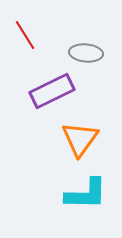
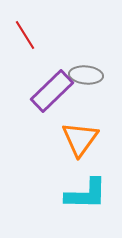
gray ellipse: moved 22 px down
purple rectangle: rotated 18 degrees counterclockwise
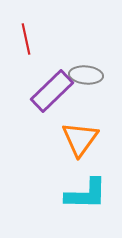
red line: moved 1 px right, 4 px down; rotated 20 degrees clockwise
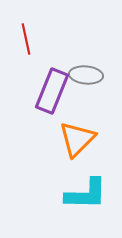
purple rectangle: rotated 24 degrees counterclockwise
orange triangle: moved 3 px left; rotated 9 degrees clockwise
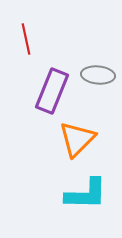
gray ellipse: moved 12 px right
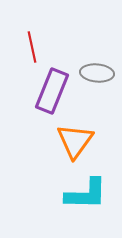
red line: moved 6 px right, 8 px down
gray ellipse: moved 1 px left, 2 px up
orange triangle: moved 2 px left, 2 px down; rotated 9 degrees counterclockwise
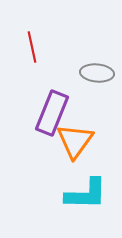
purple rectangle: moved 22 px down
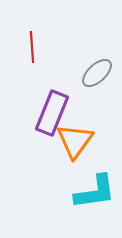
red line: rotated 8 degrees clockwise
gray ellipse: rotated 48 degrees counterclockwise
cyan L-shape: moved 9 px right, 2 px up; rotated 9 degrees counterclockwise
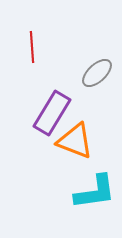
purple rectangle: rotated 9 degrees clockwise
orange triangle: rotated 45 degrees counterclockwise
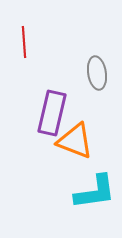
red line: moved 8 px left, 5 px up
gray ellipse: rotated 56 degrees counterclockwise
purple rectangle: rotated 18 degrees counterclockwise
